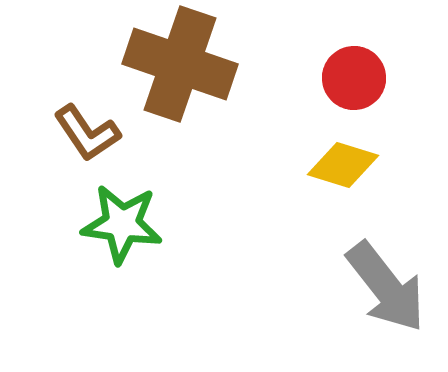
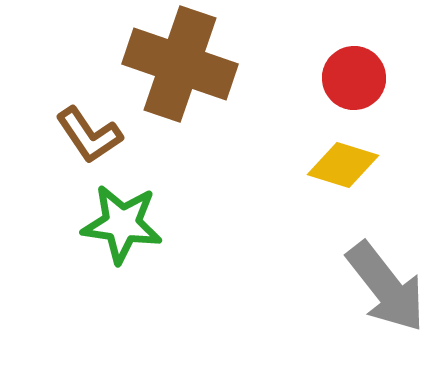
brown L-shape: moved 2 px right, 2 px down
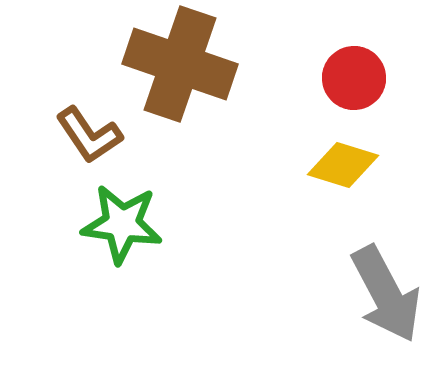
gray arrow: moved 7 px down; rotated 10 degrees clockwise
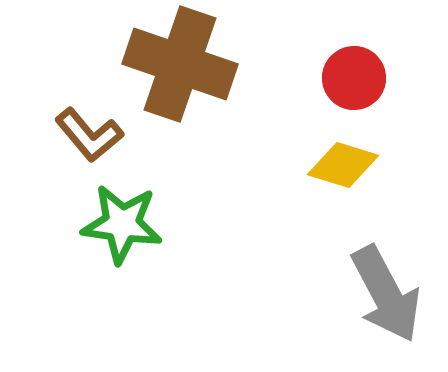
brown L-shape: rotated 6 degrees counterclockwise
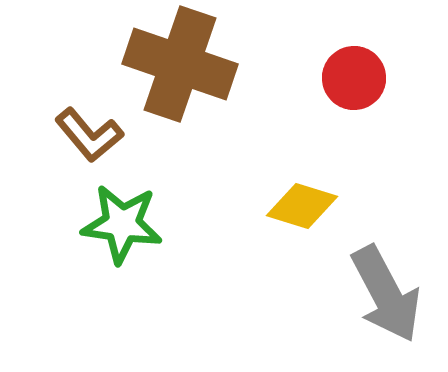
yellow diamond: moved 41 px left, 41 px down
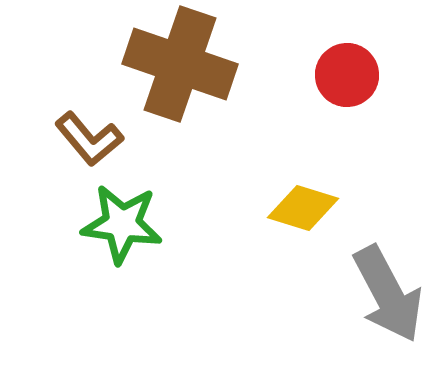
red circle: moved 7 px left, 3 px up
brown L-shape: moved 4 px down
yellow diamond: moved 1 px right, 2 px down
gray arrow: moved 2 px right
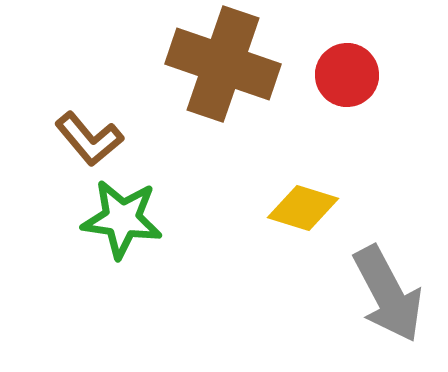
brown cross: moved 43 px right
green star: moved 5 px up
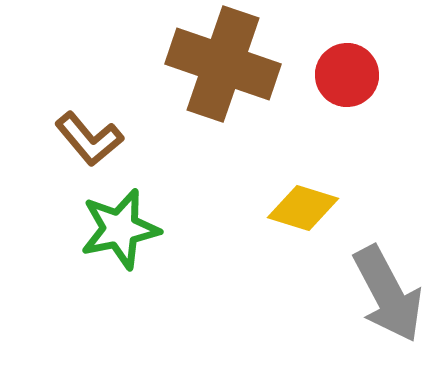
green star: moved 2 px left, 10 px down; rotated 20 degrees counterclockwise
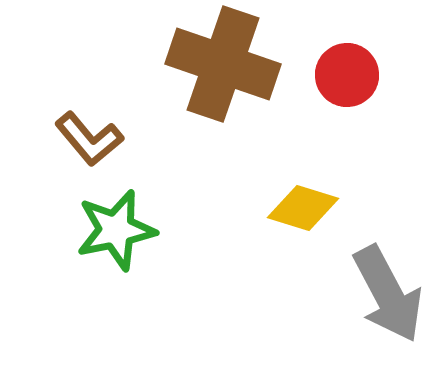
green star: moved 4 px left, 1 px down
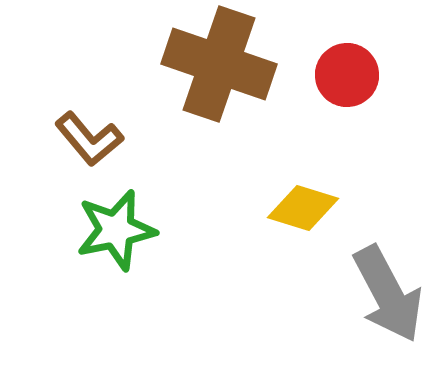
brown cross: moved 4 px left
